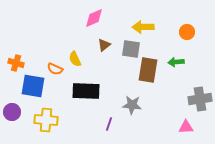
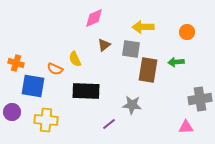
purple line: rotated 32 degrees clockwise
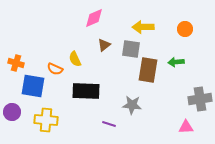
orange circle: moved 2 px left, 3 px up
purple line: rotated 56 degrees clockwise
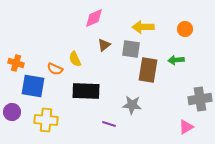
green arrow: moved 2 px up
pink triangle: rotated 28 degrees counterclockwise
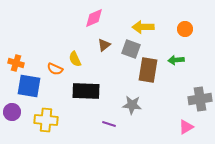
gray square: rotated 12 degrees clockwise
blue square: moved 4 px left
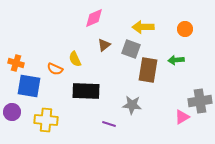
gray cross: moved 2 px down
pink triangle: moved 4 px left, 10 px up
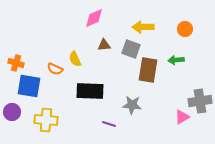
brown triangle: rotated 32 degrees clockwise
black rectangle: moved 4 px right
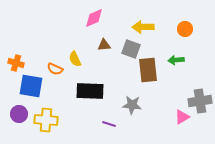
brown rectangle: rotated 15 degrees counterclockwise
blue square: moved 2 px right
purple circle: moved 7 px right, 2 px down
